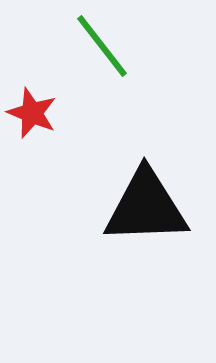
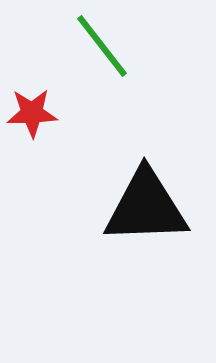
red star: rotated 24 degrees counterclockwise
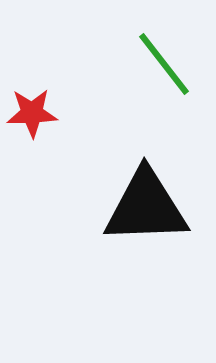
green line: moved 62 px right, 18 px down
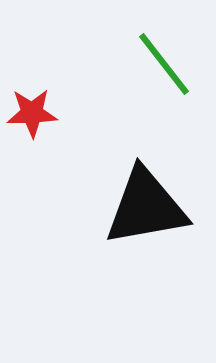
black triangle: rotated 8 degrees counterclockwise
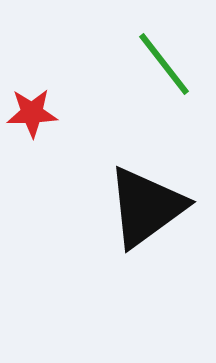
black triangle: rotated 26 degrees counterclockwise
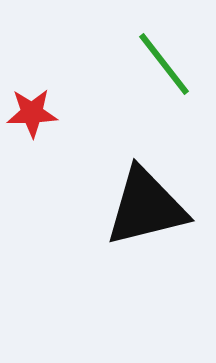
black triangle: rotated 22 degrees clockwise
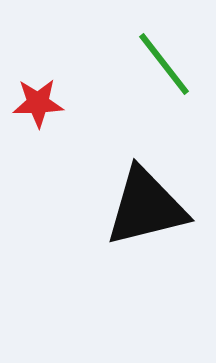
red star: moved 6 px right, 10 px up
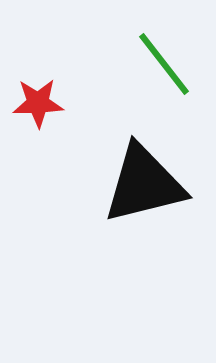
black triangle: moved 2 px left, 23 px up
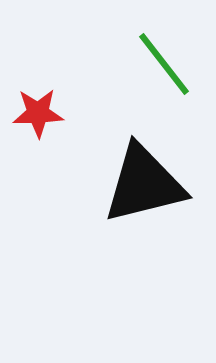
red star: moved 10 px down
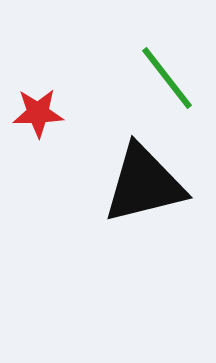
green line: moved 3 px right, 14 px down
